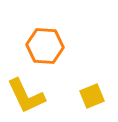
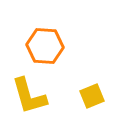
yellow L-shape: moved 3 px right; rotated 9 degrees clockwise
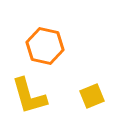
orange hexagon: rotated 9 degrees clockwise
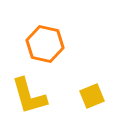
orange hexagon: moved 2 px up
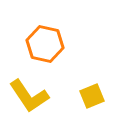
yellow L-shape: rotated 18 degrees counterclockwise
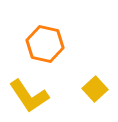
yellow square: moved 3 px right, 7 px up; rotated 20 degrees counterclockwise
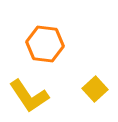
orange hexagon: rotated 6 degrees counterclockwise
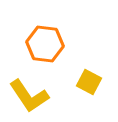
yellow square: moved 6 px left, 7 px up; rotated 20 degrees counterclockwise
